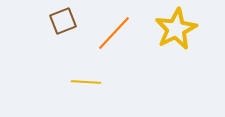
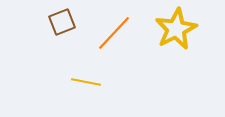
brown square: moved 1 px left, 1 px down
yellow line: rotated 8 degrees clockwise
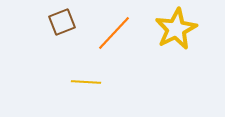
yellow line: rotated 8 degrees counterclockwise
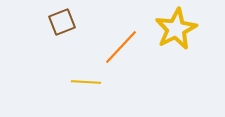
orange line: moved 7 px right, 14 px down
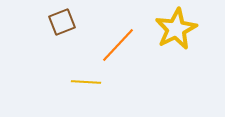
orange line: moved 3 px left, 2 px up
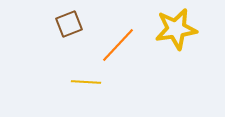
brown square: moved 7 px right, 2 px down
yellow star: rotated 18 degrees clockwise
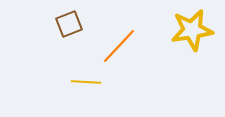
yellow star: moved 16 px right, 1 px down
orange line: moved 1 px right, 1 px down
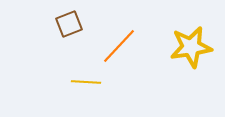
yellow star: moved 1 px left, 17 px down
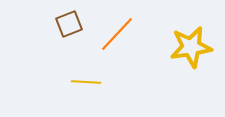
orange line: moved 2 px left, 12 px up
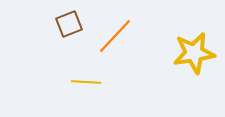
orange line: moved 2 px left, 2 px down
yellow star: moved 3 px right, 6 px down
